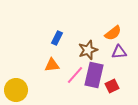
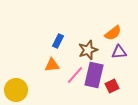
blue rectangle: moved 1 px right, 3 px down
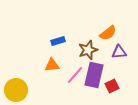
orange semicircle: moved 5 px left
blue rectangle: rotated 48 degrees clockwise
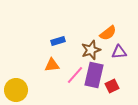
brown star: moved 3 px right
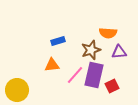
orange semicircle: rotated 42 degrees clockwise
yellow circle: moved 1 px right
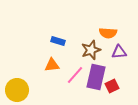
blue rectangle: rotated 32 degrees clockwise
purple rectangle: moved 2 px right, 2 px down
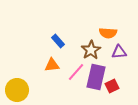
blue rectangle: rotated 32 degrees clockwise
brown star: rotated 12 degrees counterclockwise
pink line: moved 1 px right, 3 px up
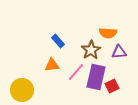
yellow circle: moved 5 px right
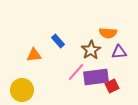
orange triangle: moved 18 px left, 10 px up
purple rectangle: rotated 70 degrees clockwise
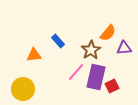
orange semicircle: rotated 54 degrees counterclockwise
purple triangle: moved 5 px right, 4 px up
purple rectangle: rotated 70 degrees counterclockwise
yellow circle: moved 1 px right, 1 px up
